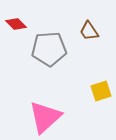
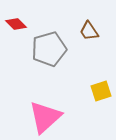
gray pentagon: rotated 12 degrees counterclockwise
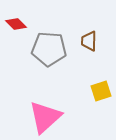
brown trapezoid: moved 10 px down; rotated 35 degrees clockwise
gray pentagon: rotated 20 degrees clockwise
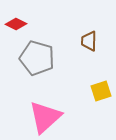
red diamond: rotated 20 degrees counterclockwise
gray pentagon: moved 12 px left, 9 px down; rotated 12 degrees clockwise
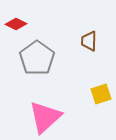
gray pentagon: rotated 20 degrees clockwise
yellow square: moved 3 px down
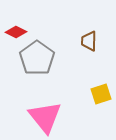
red diamond: moved 8 px down
pink triangle: rotated 27 degrees counterclockwise
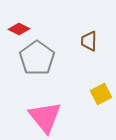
red diamond: moved 3 px right, 3 px up
yellow square: rotated 10 degrees counterclockwise
